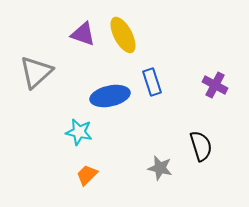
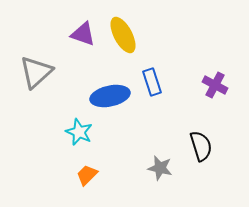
cyan star: rotated 12 degrees clockwise
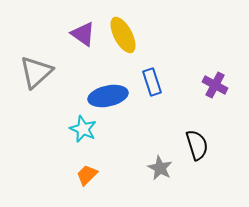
purple triangle: rotated 16 degrees clockwise
blue ellipse: moved 2 px left
cyan star: moved 4 px right, 3 px up
black semicircle: moved 4 px left, 1 px up
gray star: rotated 15 degrees clockwise
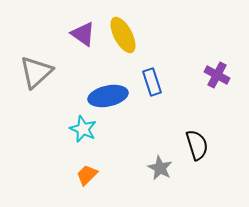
purple cross: moved 2 px right, 10 px up
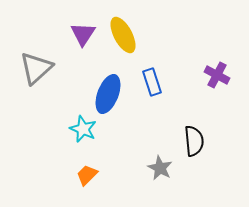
purple triangle: rotated 28 degrees clockwise
gray triangle: moved 4 px up
blue ellipse: moved 2 px up; rotated 57 degrees counterclockwise
black semicircle: moved 3 px left, 4 px up; rotated 12 degrees clockwise
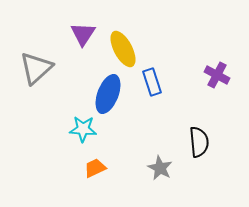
yellow ellipse: moved 14 px down
cyan star: rotated 20 degrees counterclockwise
black semicircle: moved 5 px right, 1 px down
orange trapezoid: moved 8 px right, 7 px up; rotated 20 degrees clockwise
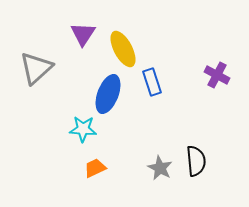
black semicircle: moved 3 px left, 19 px down
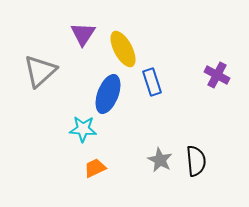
gray triangle: moved 4 px right, 3 px down
gray star: moved 8 px up
